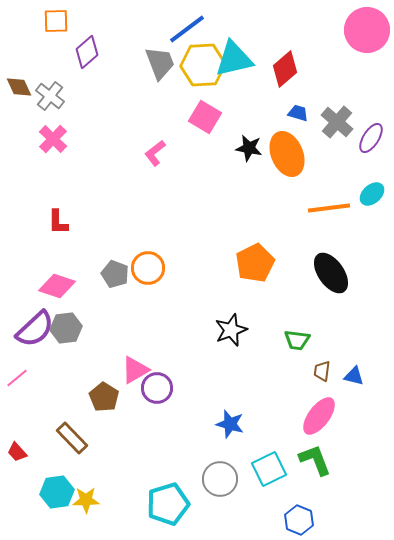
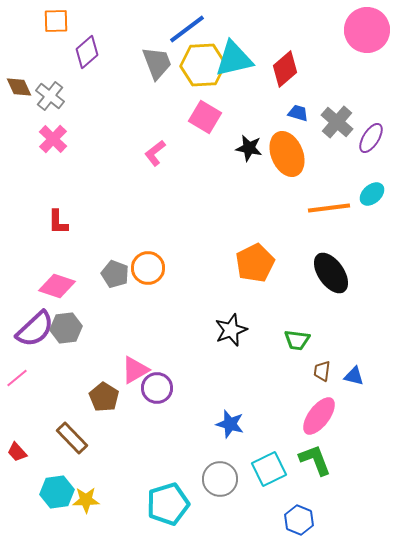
gray trapezoid at (160, 63): moved 3 px left
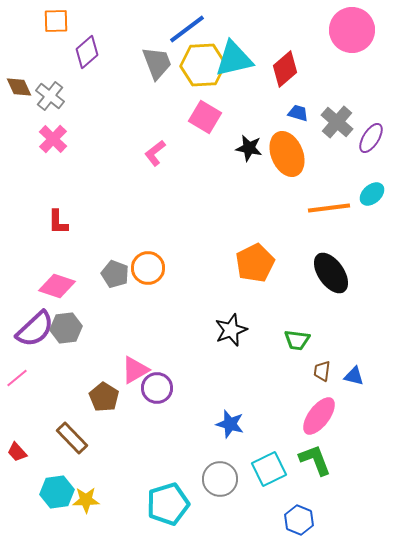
pink circle at (367, 30): moved 15 px left
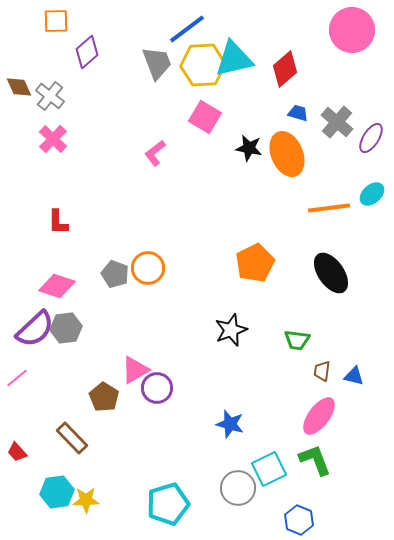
gray circle at (220, 479): moved 18 px right, 9 px down
